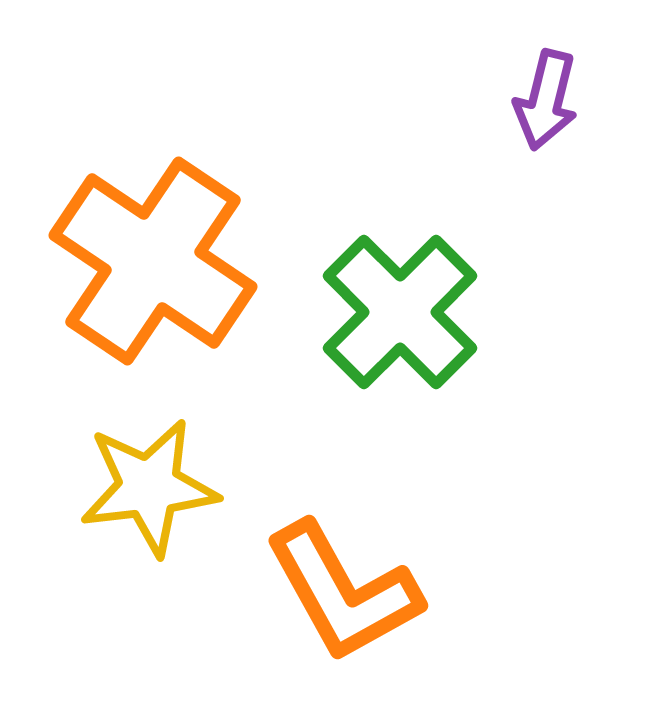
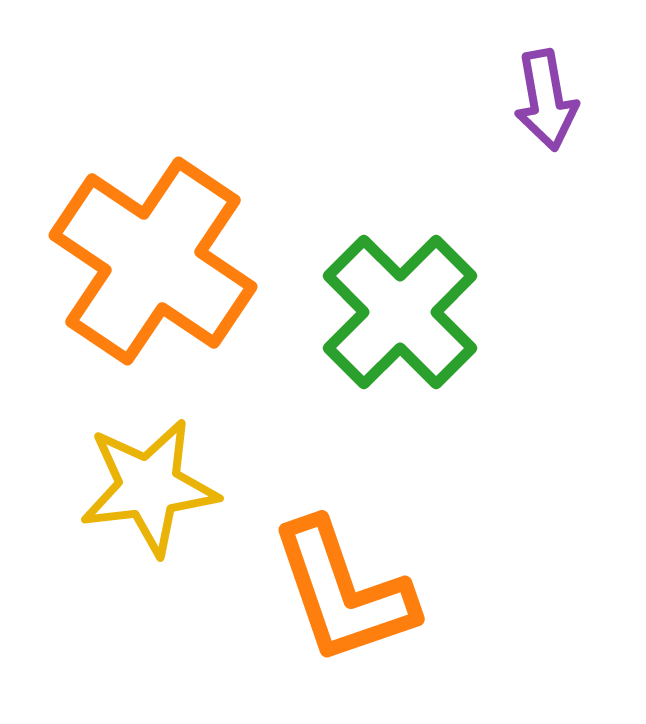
purple arrow: rotated 24 degrees counterclockwise
orange L-shape: rotated 10 degrees clockwise
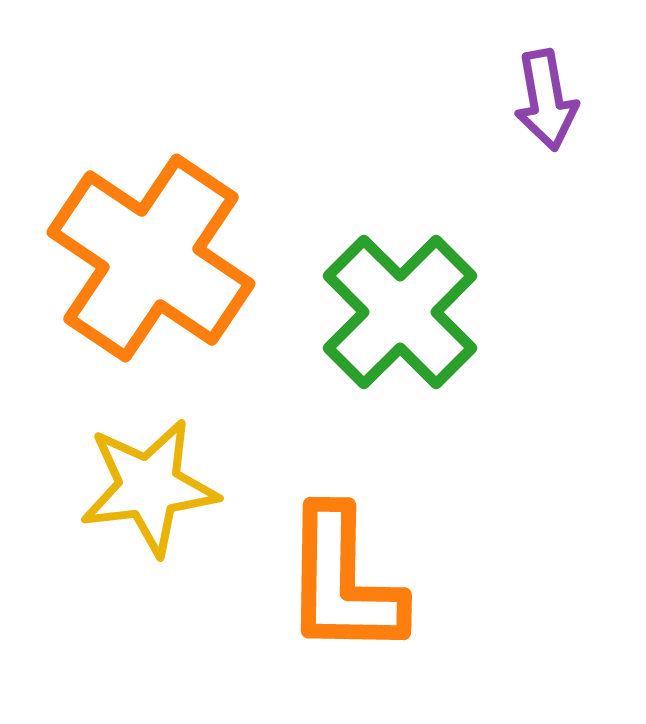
orange cross: moved 2 px left, 3 px up
orange L-shape: moved 10 px up; rotated 20 degrees clockwise
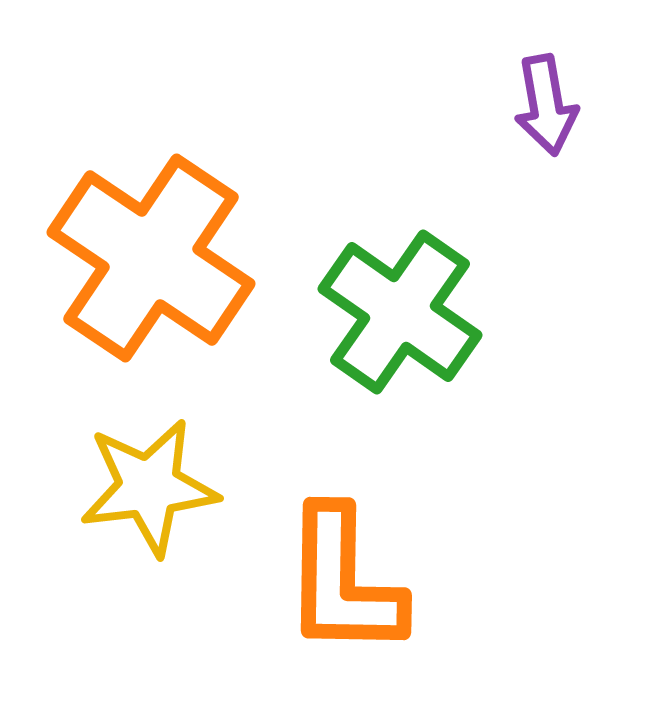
purple arrow: moved 5 px down
green cross: rotated 10 degrees counterclockwise
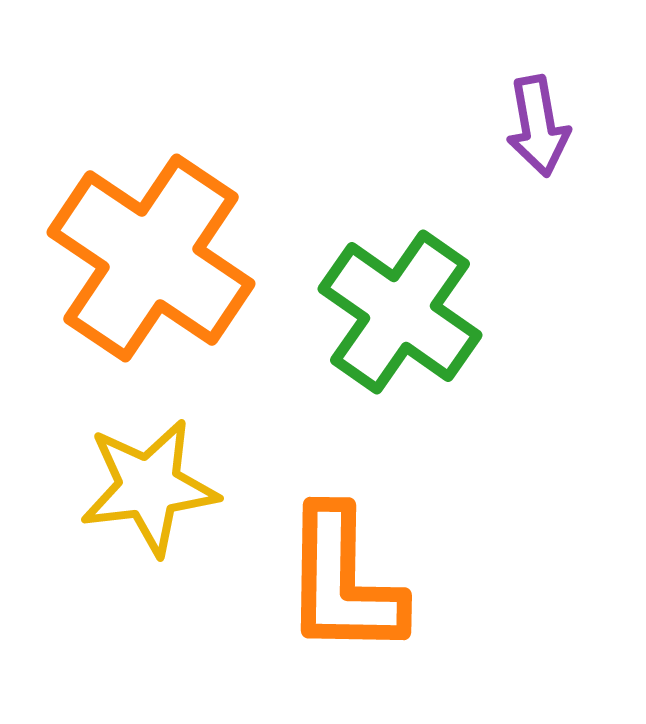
purple arrow: moved 8 px left, 21 px down
